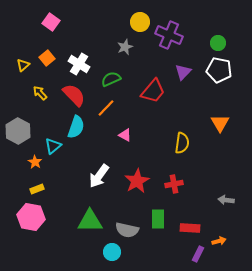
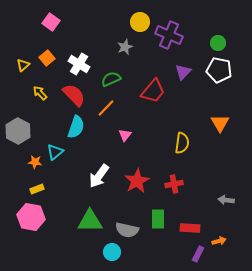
pink triangle: rotated 40 degrees clockwise
cyan triangle: moved 2 px right, 6 px down
orange star: rotated 24 degrees counterclockwise
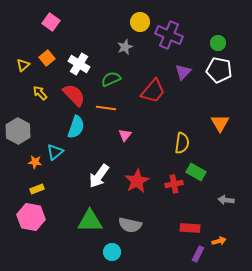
orange line: rotated 54 degrees clockwise
green rectangle: moved 38 px right, 47 px up; rotated 60 degrees counterclockwise
gray semicircle: moved 3 px right, 5 px up
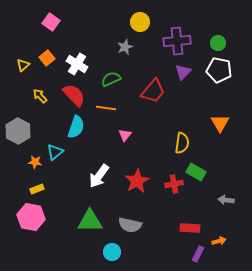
purple cross: moved 8 px right, 6 px down; rotated 28 degrees counterclockwise
white cross: moved 2 px left
yellow arrow: moved 3 px down
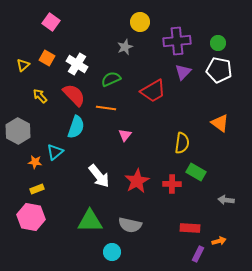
orange square: rotated 21 degrees counterclockwise
red trapezoid: rotated 20 degrees clockwise
orange triangle: rotated 24 degrees counterclockwise
white arrow: rotated 75 degrees counterclockwise
red cross: moved 2 px left; rotated 12 degrees clockwise
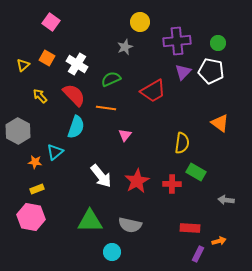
white pentagon: moved 8 px left, 1 px down
white arrow: moved 2 px right
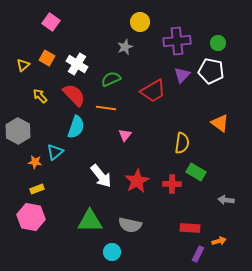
purple triangle: moved 1 px left, 3 px down
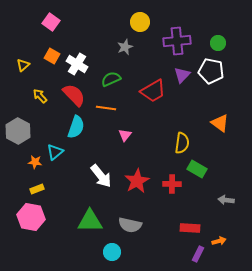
orange square: moved 5 px right, 2 px up
green rectangle: moved 1 px right, 3 px up
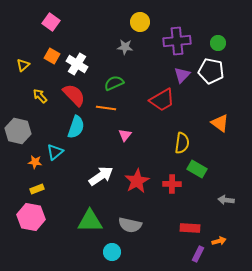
gray star: rotated 28 degrees clockwise
green semicircle: moved 3 px right, 4 px down
red trapezoid: moved 9 px right, 9 px down
gray hexagon: rotated 15 degrees counterclockwise
white arrow: rotated 85 degrees counterclockwise
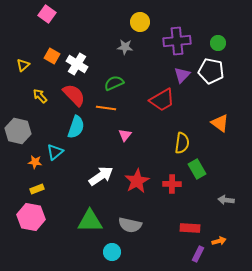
pink square: moved 4 px left, 8 px up
green rectangle: rotated 30 degrees clockwise
